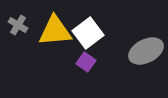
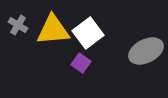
yellow triangle: moved 2 px left, 1 px up
purple square: moved 5 px left, 1 px down
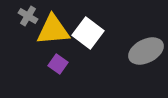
gray cross: moved 10 px right, 9 px up
white square: rotated 16 degrees counterclockwise
purple square: moved 23 px left, 1 px down
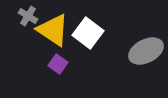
yellow triangle: rotated 39 degrees clockwise
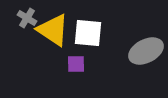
gray cross: moved 1 px left, 2 px down
white square: rotated 32 degrees counterclockwise
purple square: moved 18 px right; rotated 36 degrees counterclockwise
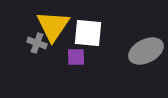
gray cross: moved 10 px right, 25 px down; rotated 12 degrees counterclockwise
yellow triangle: moved 4 px up; rotated 30 degrees clockwise
purple square: moved 7 px up
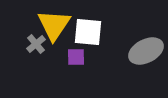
yellow triangle: moved 1 px right, 1 px up
white square: moved 1 px up
gray cross: moved 1 px left, 1 px down; rotated 30 degrees clockwise
